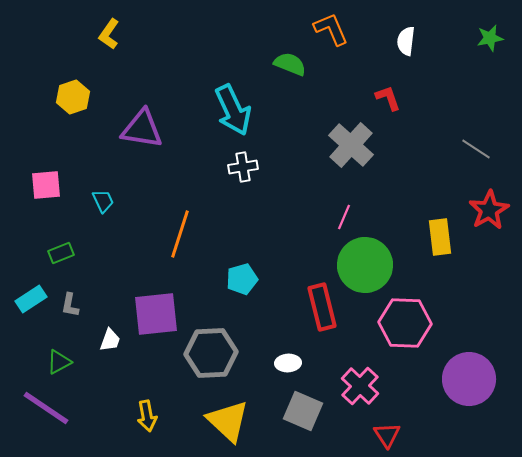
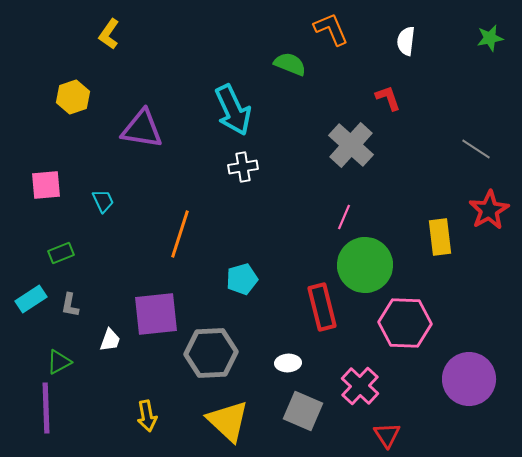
purple line: rotated 54 degrees clockwise
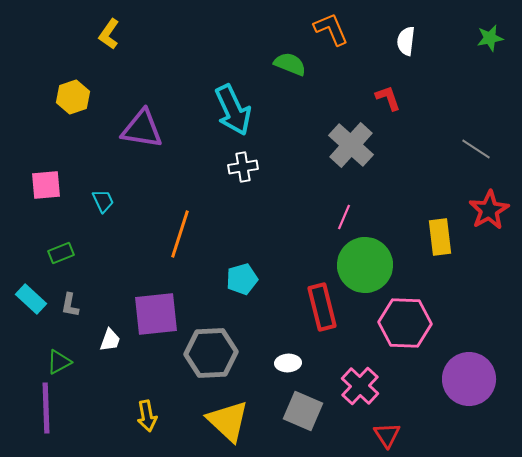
cyan rectangle: rotated 76 degrees clockwise
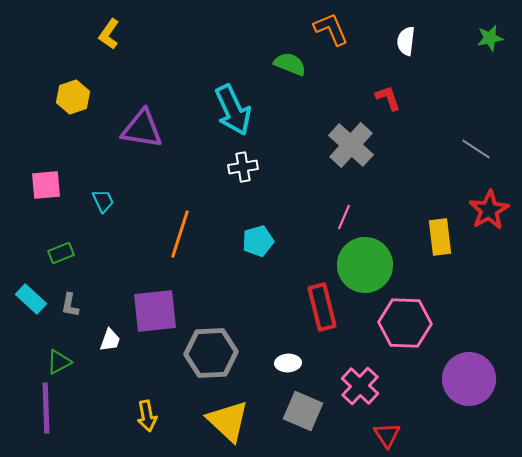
cyan pentagon: moved 16 px right, 38 px up
purple square: moved 1 px left, 3 px up
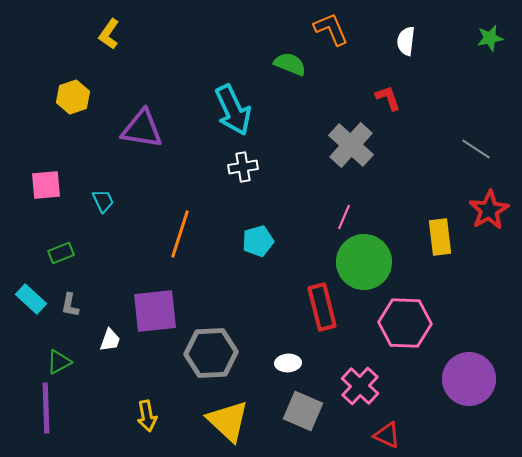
green circle: moved 1 px left, 3 px up
red triangle: rotated 32 degrees counterclockwise
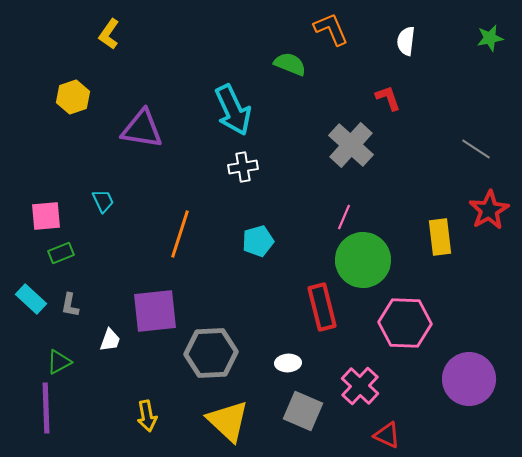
pink square: moved 31 px down
green circle: moved 1 px left, 2 px up
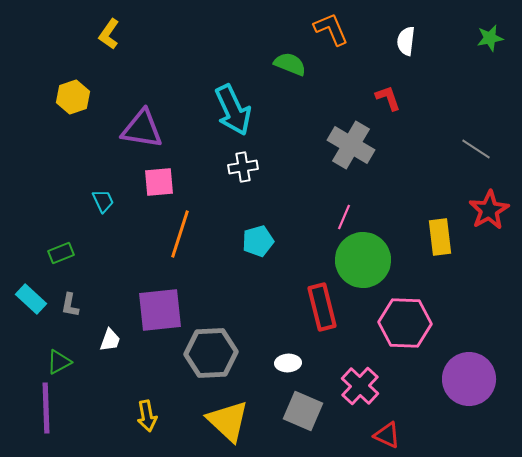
gray cross: rotated 12 degrees counterclockwise
pink square: moved 113 px right, 34 px up
purple square: moved 5 px right, 1 px up
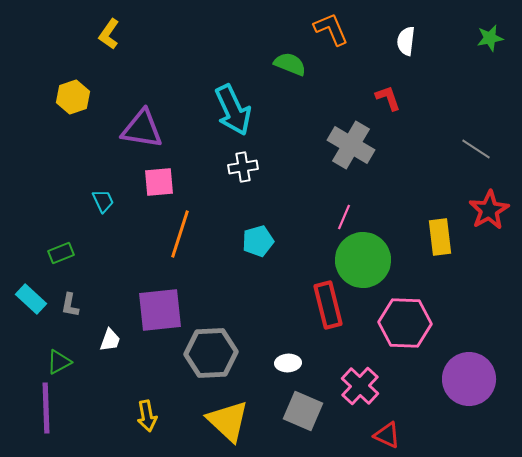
red rectangle: moved 6 px right, 2 px up
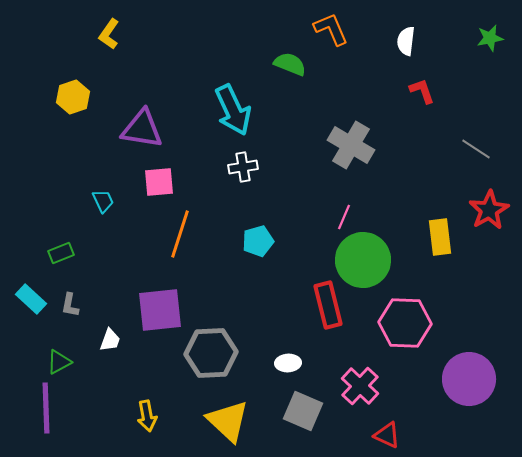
red L-shape: moved 34 px right, 7 px up
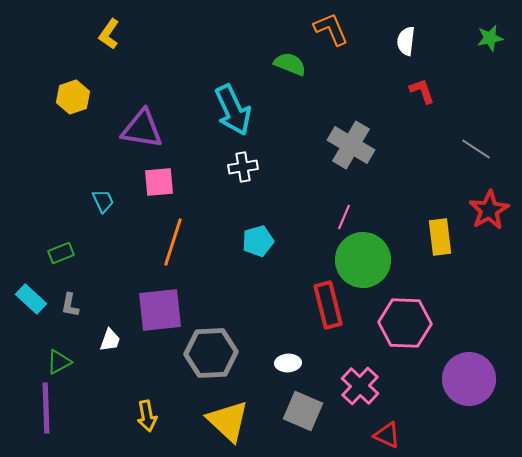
orange line: moved 7 px left, 8 px down
